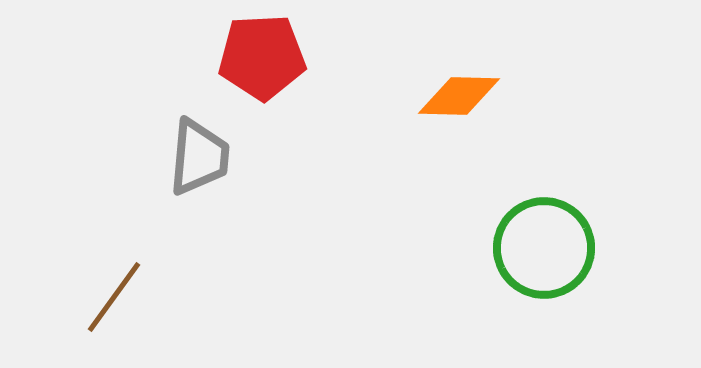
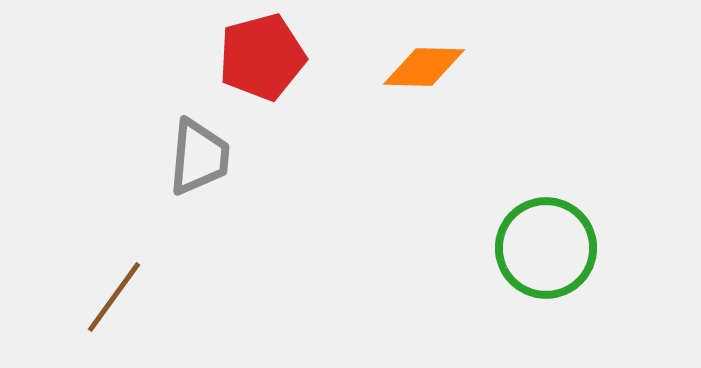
red pentagon: rotated 12 degrees counterclockwise
orange diamond: moved 35 px left, 29 px up
green circle: moved 2 px right
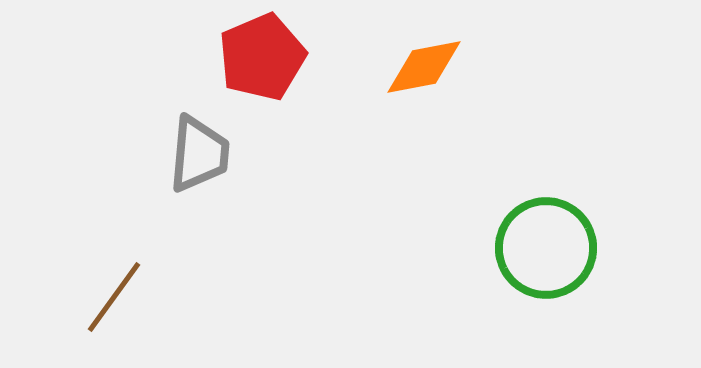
red pentagon: rotated 8 degrees counterclockwise
orange diamond: rotated 12 degrees counterclockwise
gray trapezoid: moved 3 px up
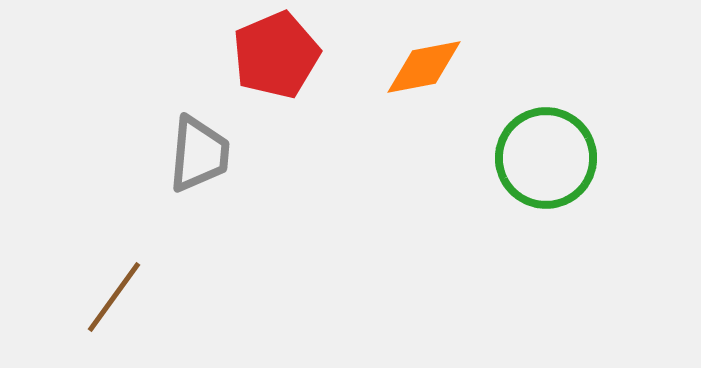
red pentagon: moved 14 px right, 2 px up
green circle: moved 90 px up
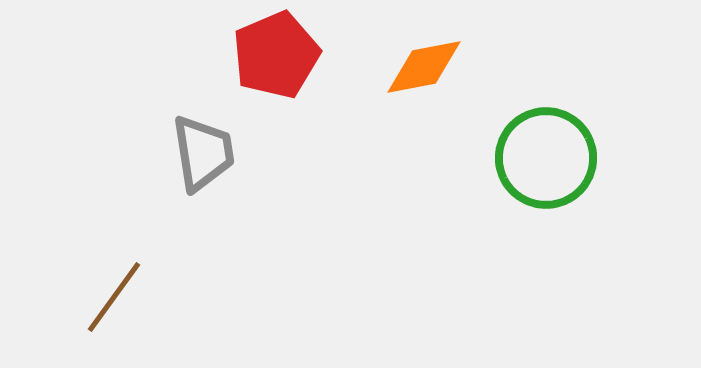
gray trapezoid: moved 4 px right, 1 px up; rotated 14 degrees counterclockwise
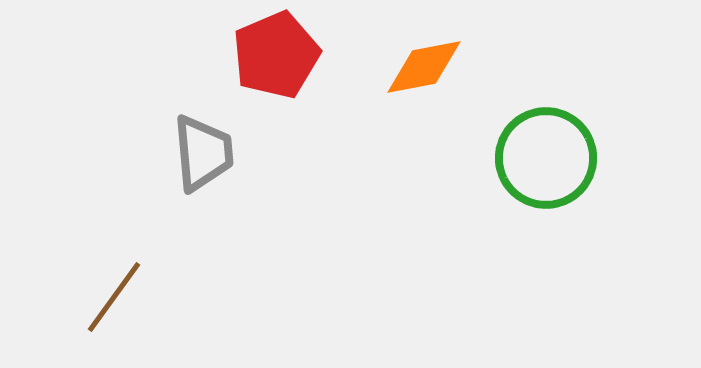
gray trapezoid: rotated 4 degrees clockwise
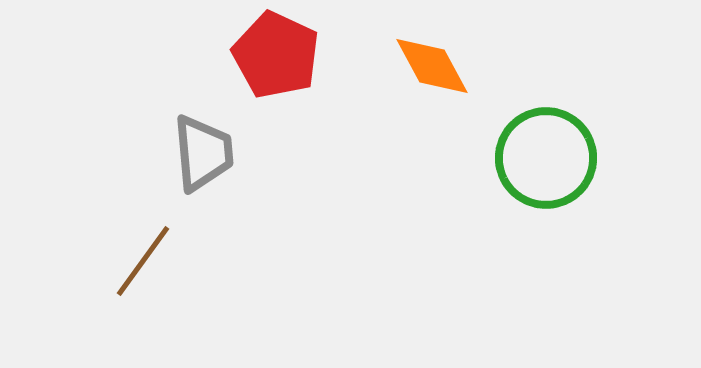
red pentagon: rotated 24 degrees counterclockwise
orange diamond: moved 8 px right, 1 px up; rotated 72 degrees clockwise
brown line: moved 29 px right, 36 px up
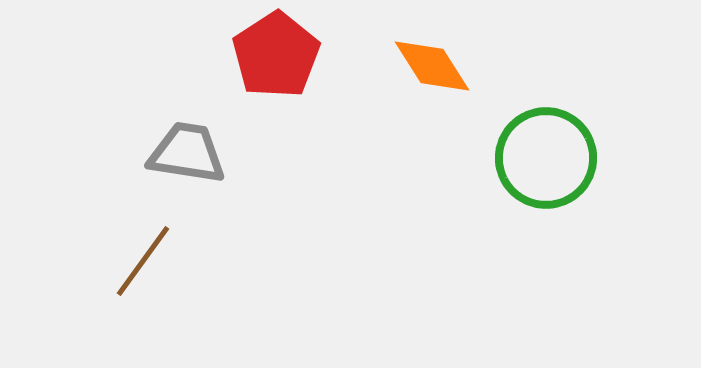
red pentagon: rotated 14 degrees clockwise
orange diamond: rotated 4 degrees counterclockwise
gray trapezoid: moved 16 px left; rotated 76 degrees counterclockwise
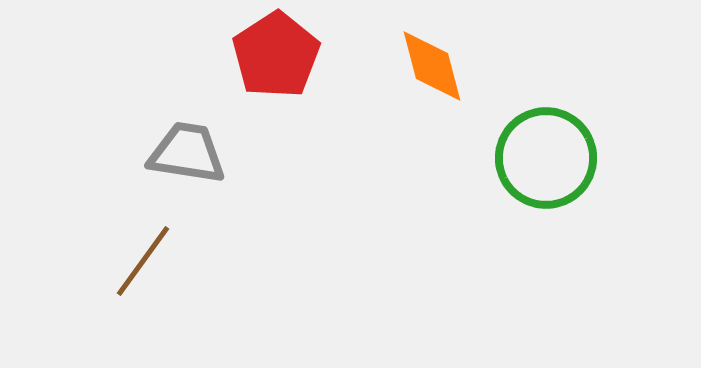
orange diamond: rotated 18 degrees clockwise
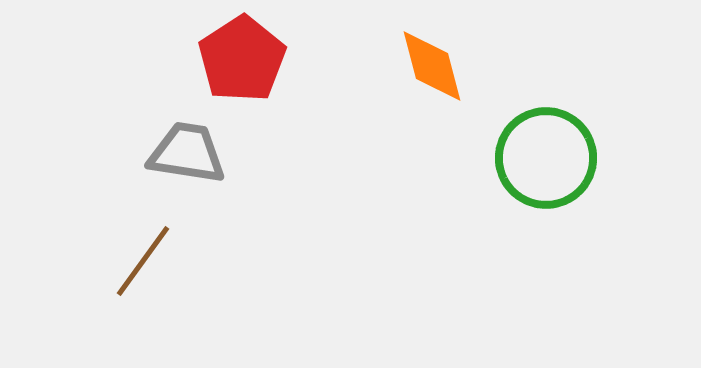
red pentagon: moved 34 px left, 4 px down
